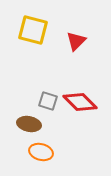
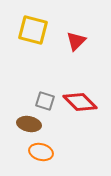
gray square: moved 3 px left
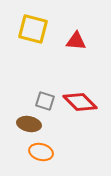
yellow square: moved 1 px up
red triangle: rotated 50 degrees clockwise
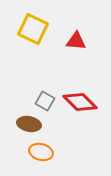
yellow square: rotated 12 degrees clockwise
gray square: rotated 12 degrees clockwise
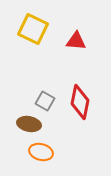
red diamond: rotated 56 degrees clockwise
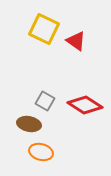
yellow square: moved 11 px right
red triangle: rotated 30 degrees clockwise
red diamond: moved 5 px right, 3 px down; rotated 68 degrees counterclockwise
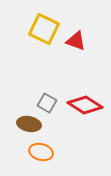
red triangle: rotated 15 degrees counterclockwise
gray square: moved 2 px right, 2 px down
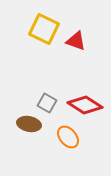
orange ellipse: moved 27 px right, 15 px up; rotated 35 degrees clockwise
